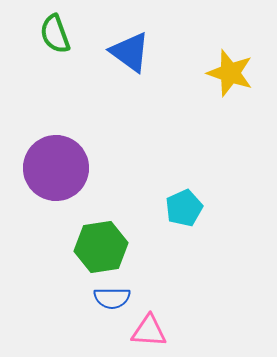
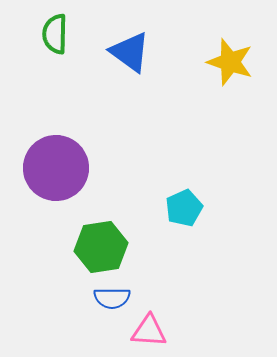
green semicircle: rotated 21 degrees clockwise
yellow star: moved 11 px up
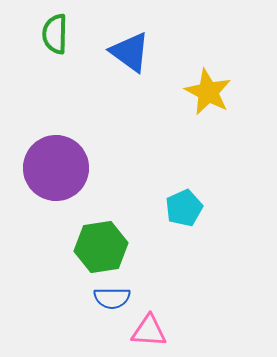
yellow star: moved 22 px left, 30 px down; rotated 9 degrees clockwise
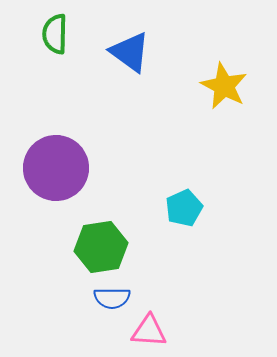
yellow star: moved 16 px right, 6 px up
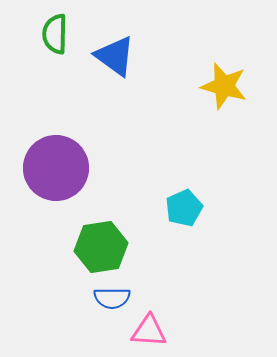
blue triangle: moved 15 px left, 4 px down
yellow star: rotated 12 degrees counterclockwise
